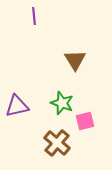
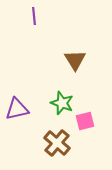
purple triangle: moved 3 px down
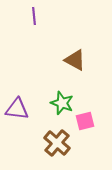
brown triangle: rotated 30 degrees counterclockwise
purple triangle: rotated 20 degrees clockwise
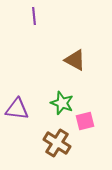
brown cross: rotated 8 degrees counterclockwise
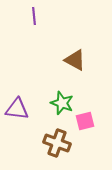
brown cross: rotated 12 degrees counterclockwise
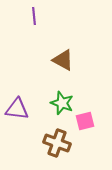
brown triangle: moved 12 px left
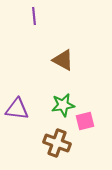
green star: moved 1 px right, 2 px down; rotated 30 degrees counterclockwise
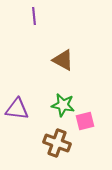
green star: rotated 20 degrees clockwise
